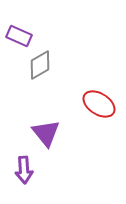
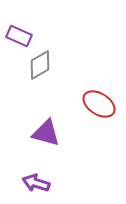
purple triangle: rotated 36 degrees counterclockwise
purple arrow: moved 12 px right, 13 px down; rotated 112 degrees clockwise
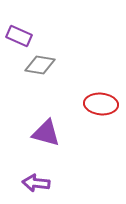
gray diamond: rotated 40 degrees clockwise
red ellipse: moved 2 px right; rotated 28 degrees counterclockwise
purple arrow: rotated 12 degrees counterclockwise
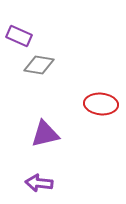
gray diamond: moved 1 px left
purple triangle: moved 1 px left, 1 px down; rotated 28 degrees counterclockwise
purple arrow: moved 3 px right
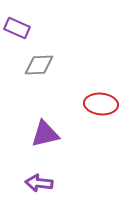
purple rectangle: moved 2 px left, 8 px up
gray diamond: rotated 12 degrees counterclockwise
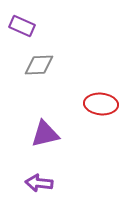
purple rectangle: moved 5 px right, 2 px up
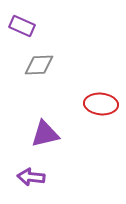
purple arrow: moved 8 px left, 6 px up
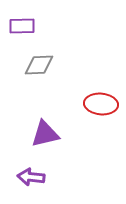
purple rectangle: rotated 25 degrees counterclockwise
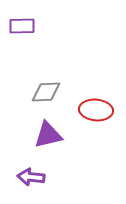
gray diamond: moved 7 px right, 27 px down
red ellipse: moved 5 px left, 6 px down
purple triangle: moved 3 px right, 1 px down
